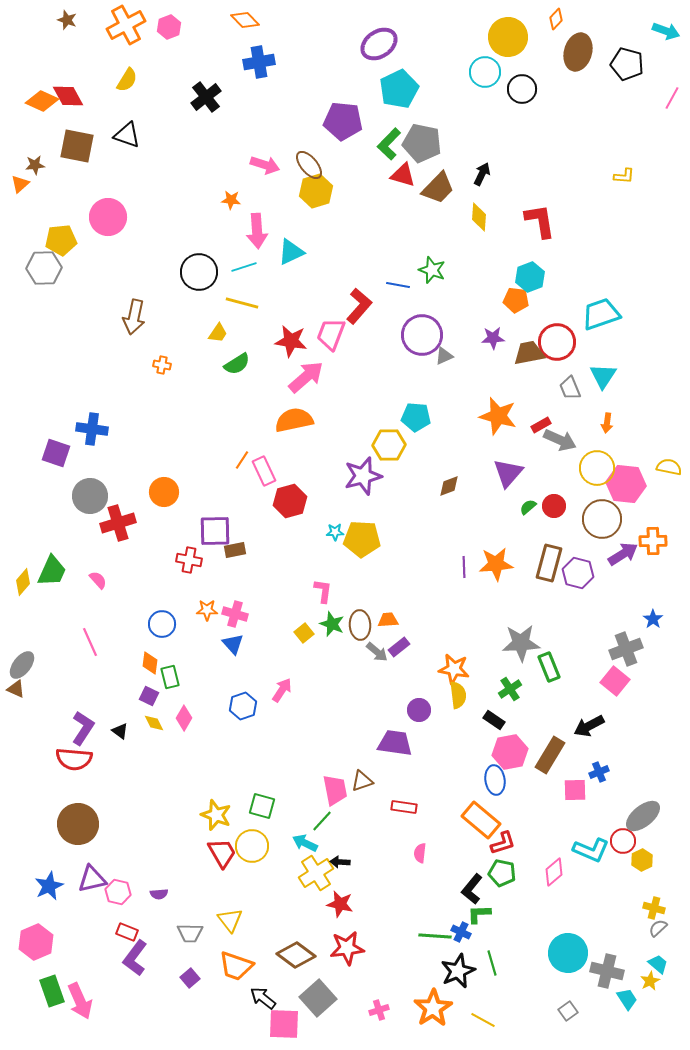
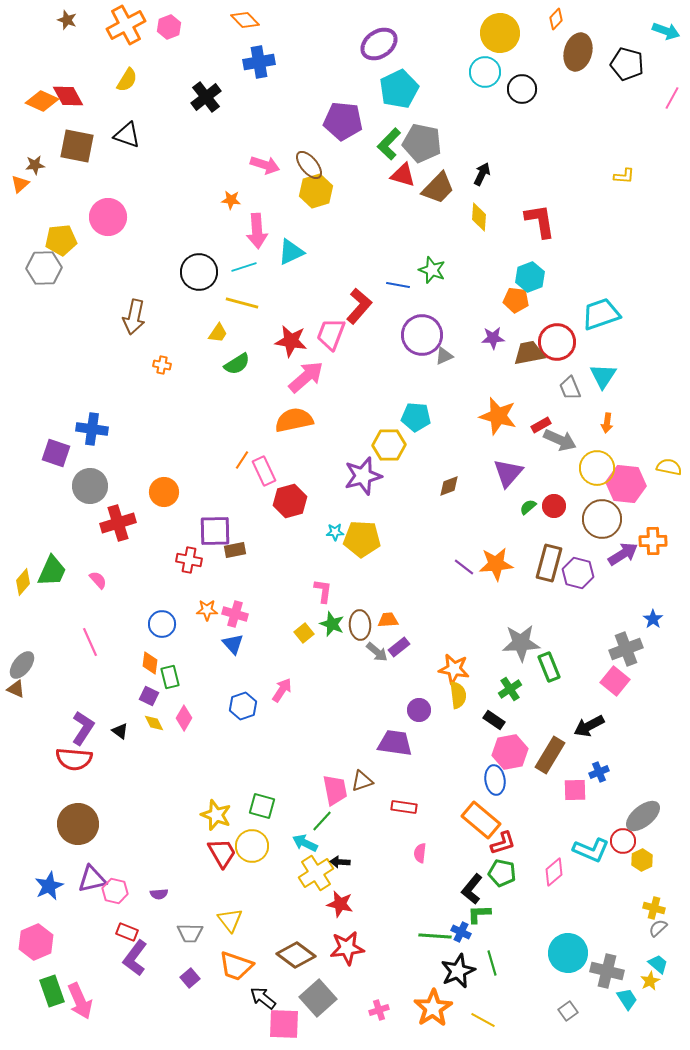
yellow circle at (508, 37): moved 8 px left, 4 px up
gray circle at (90, 496): moved 10 px up
purple line at (464, 567): rotated 50 degrees counterclockwise
pink hexagon at (118, 892): moved 3 px left, 1 px up
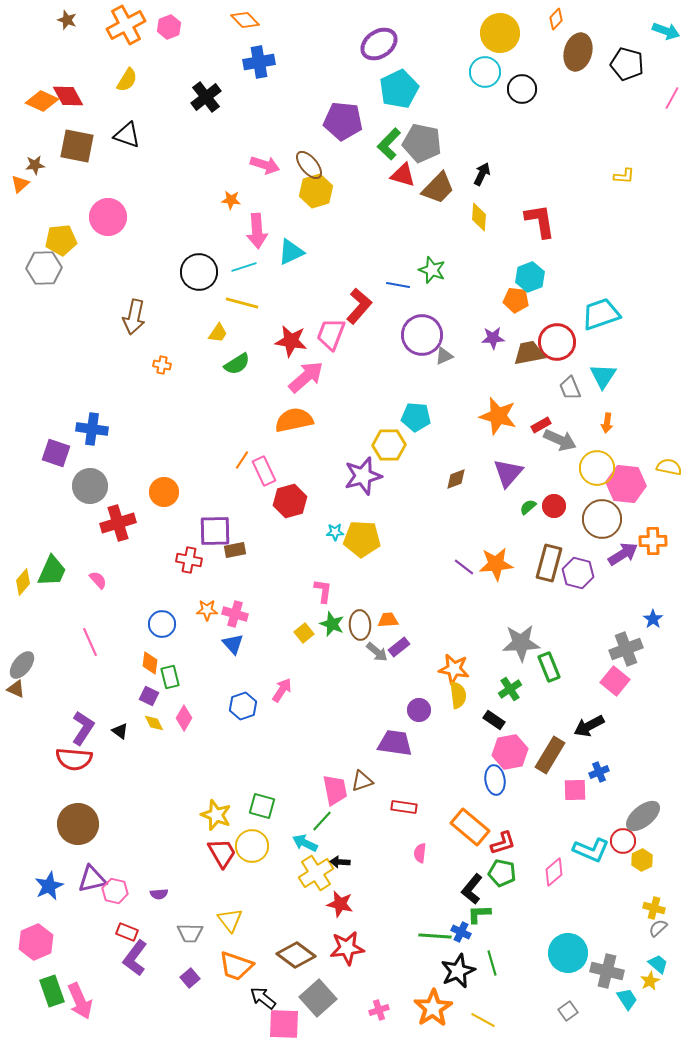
brown diamond at (449, 486): moved 7 px right, 7 px up
orange rectangle at (481, 820): moved 11 px left, 7 px down
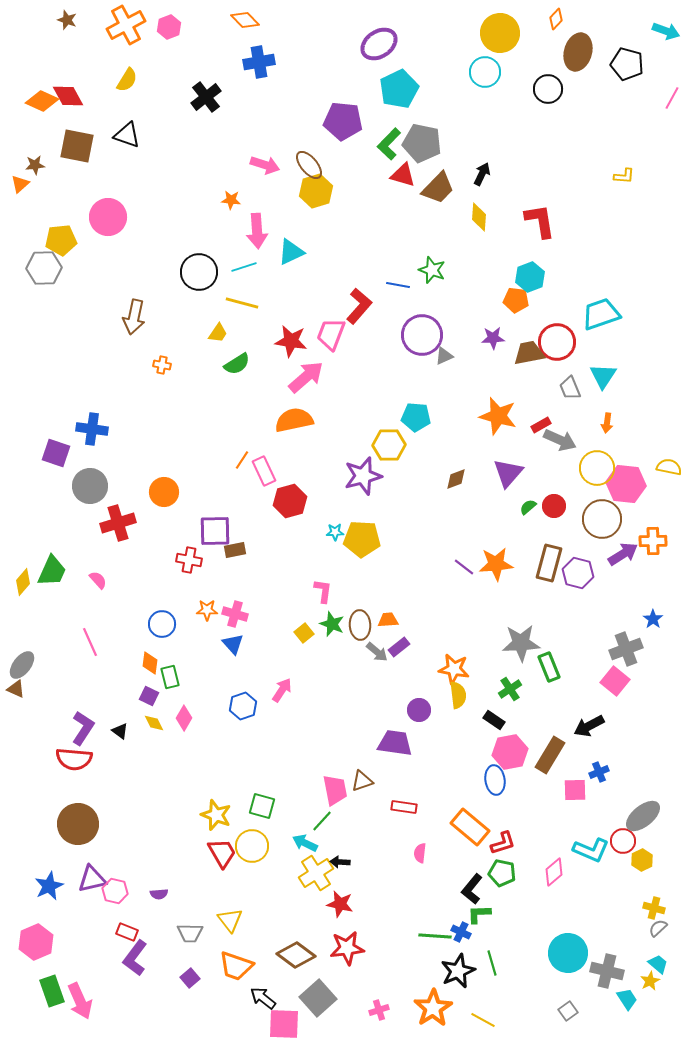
black circle at (522, 89): moved 26 px right
